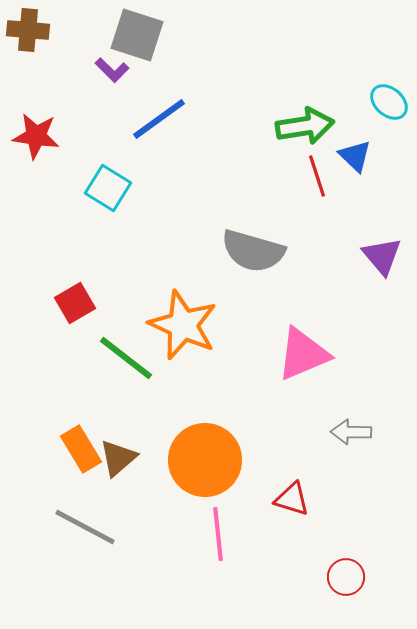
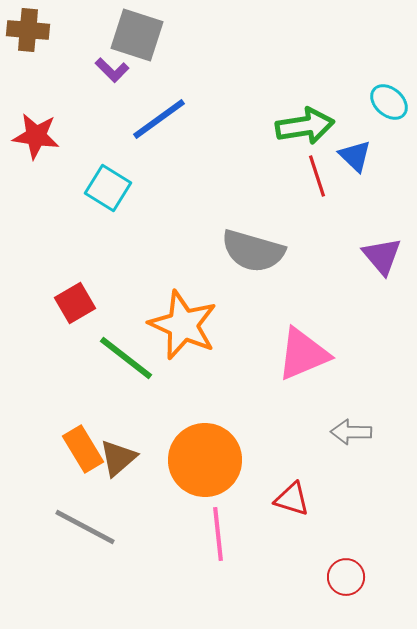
orange rectangle: moved 2 px right
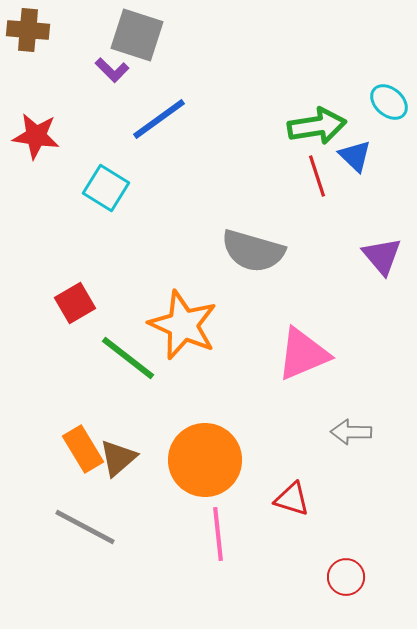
green arrow: moved 12 px right
cyan square: moved 2 px left
green line: moved 2 px right
